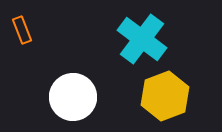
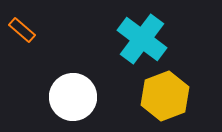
orange rectangle: rotated 28 degrees counterclockwise
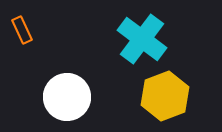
orange rectangle: rotated 24 degrees clockwise
white circle: moved 6 px left
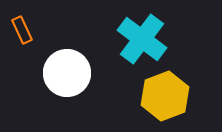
white circle: moved 24 px up
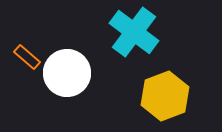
orange rectangle: moved 5 px right, 27 px down; rotated 24 degrees counterclockwise
cyan cross: moved 8 px left, 7 px up
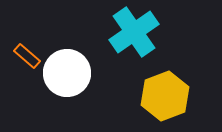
cyan cross: rotated 18 degrees clockwise
orange rectangle: moved 1 px up
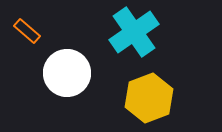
orange rectangle: moved 25 px up
yellow hexagon: moved 16 px left, 2 px down
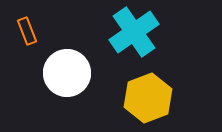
orange rectangle: rotated 28 degrees clockwise
yellow hexagon: moved 1 px left
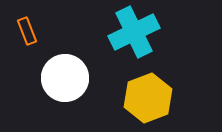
cyan cross: rotated 9 degrees clockwise
white circle: moved 2 px left, 5 px down
